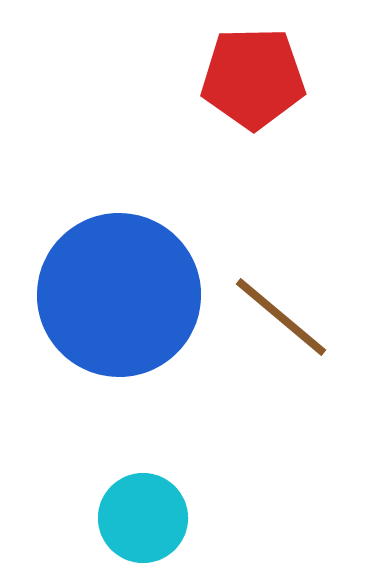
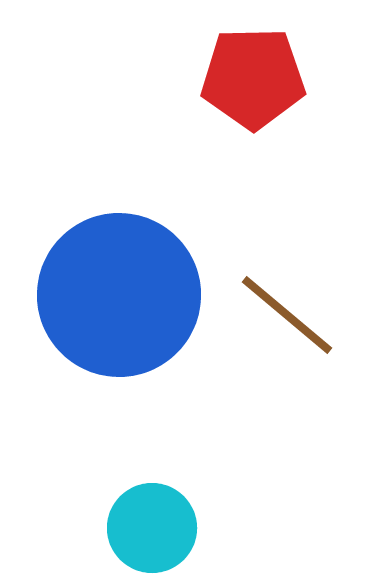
brown line: moved 6 px right, 2 px up
cyan circle: moved 9 px right, 10 px down
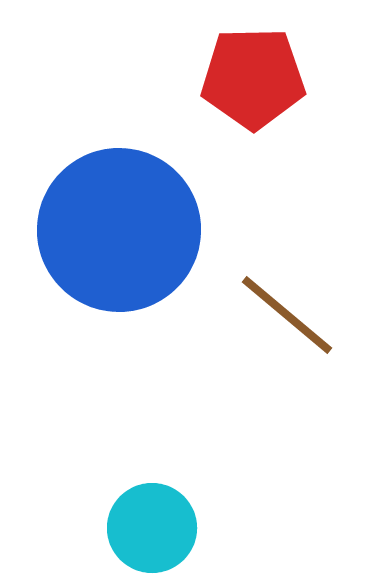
blue circle: moved 65 px up
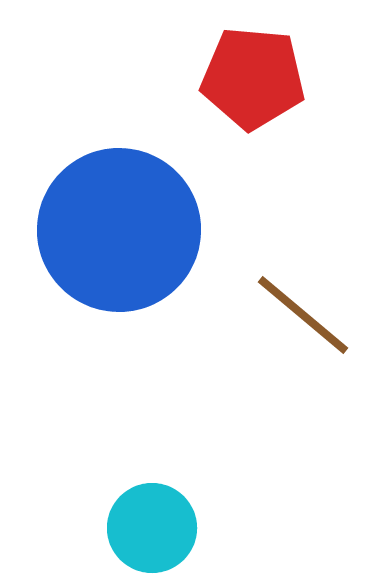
red pentagon: rotated 6 degrees clockwise
brown line: moved 16 px right
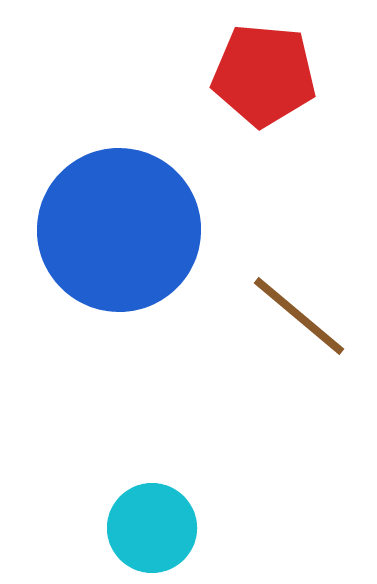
red pentagon: moved 11 px right, 3 px up
brown line: moved 4 px left, 1 px down
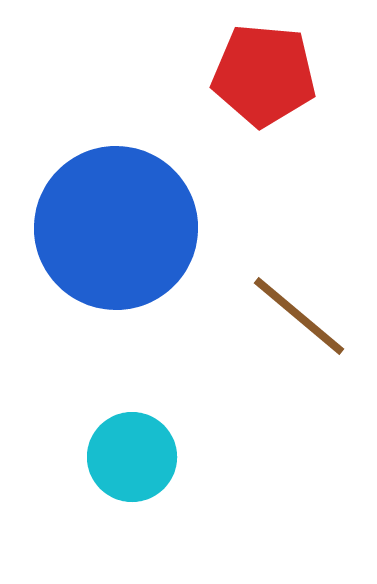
blue circle: moved 3 px left, 2 px up
cyan circle: moved 20 px left, 71 px up
